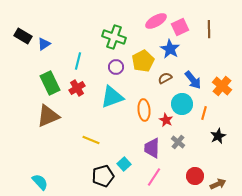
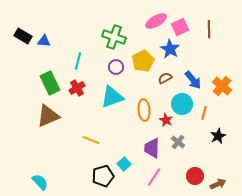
blue triangle: moved 3 px up; rotated 40 degrees clockwise
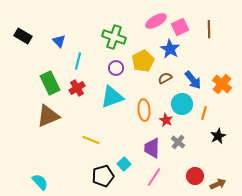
blue triangle: moved 15 px right; rotated 40 degrees clockwise
purple circle: moved 1 px down
orange cross: moved 2 px up
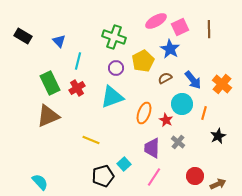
orange ellipse: moved 3 px down; rotated 25 degrees clockwise
